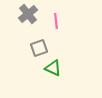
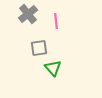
gray square: rotated 12 degrees clockwise
green triangle: rotated 24 degrees clockwise
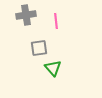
gray cross: moved 2 px left, 1 px down; rotated 30 degrees clockwise
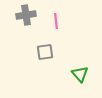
gray square: moved 6 px right, 4 px down
green triangle: moved 27 px right, 6 px down
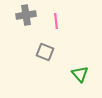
gray square: rotated 30 degrees clockwise
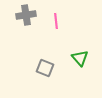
gray square: moved 16 px down
green triangle: moved 16 px up
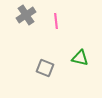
gray cross: rotated 24 degrees counterclockwise
green triangle: rotated 36 degrees counterclockwise
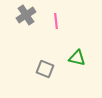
green triangle: moved 3 px left
gray square: moved 1 px down
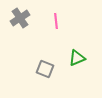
gray cross: moved 6 px left, 3 px down
green triangle: rotated 36 degrees counterclockwise
